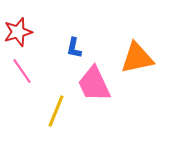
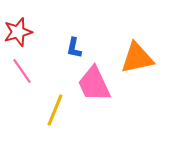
yellow line: moved 1 px left, 1 px up
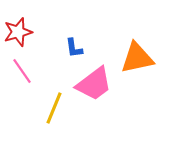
blue L-shape: rotated 20 degrees counterclockwise
pink trapezoid: rotated 102 degrees counterclockwise
yellow line: moved 1 px left, 2 px up
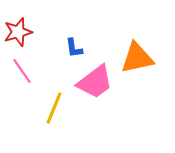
pink trapezoid: moved 1 px right, 2 px up
